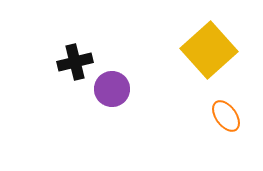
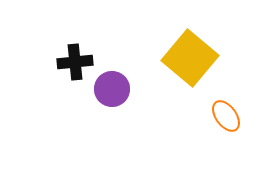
yellow square: moved 19 px left, 8 px down; rotated 8 degrees counterclockwise
black cross: rotated 8 degrees clockwise
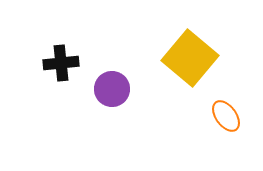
black cross: moved 14 px left, 1 px down
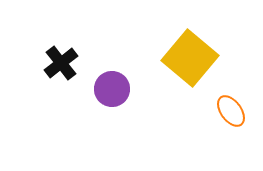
black cross: rotated 32 degrees counterclockwise
orange ellipse: moved 5 px right, 5 px up
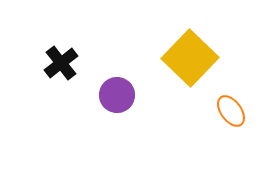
yellow square: rotated 4 degrees clockwise
purple circle: moved 5 px right, 6 px down
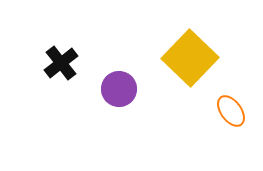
purple circle: moved 2 px right, 6 px up
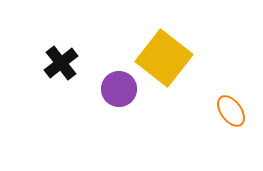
yellow square: moved 26 px left; rotated 6 degrees counterclockwise
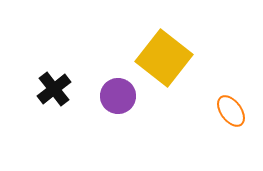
black cross: moved 7 px left, 26 px down
purple circle: moved 1 px left, 7 px down
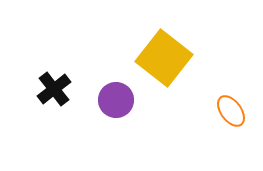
purple circle: moved 2 px left, 4 px down
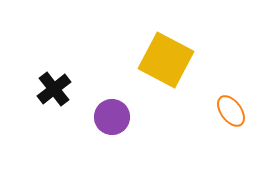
yellow square: moved 2 px right, 2 px down; rotated 10 degrees counterclockwise
purple circle: moved 4 px left, 17 px down
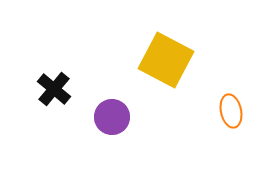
black cross: rotated 12 degrees counterclockwise
orange ellipse: rotated 24 degrees clockwise
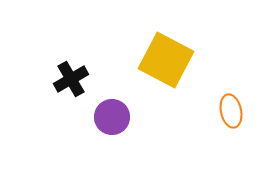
black cross: moved 17 px right, 10 px up; rotated 20 degrees clockwise
